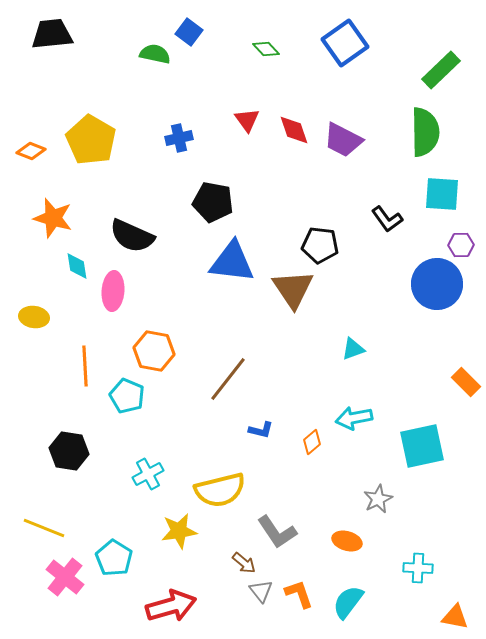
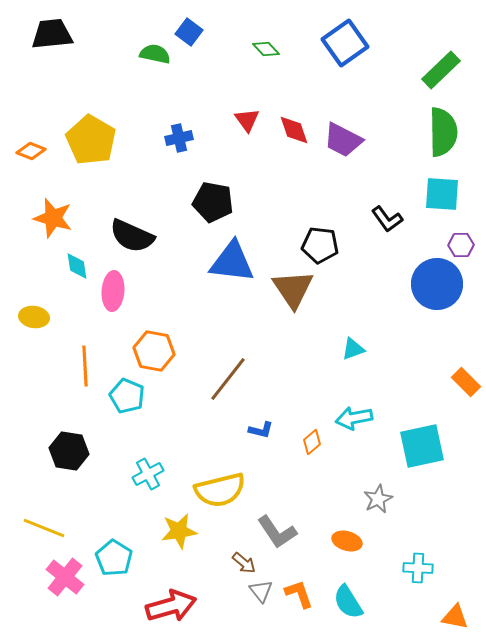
green semicircle at (425, 132): moved 18 px right
cyan semicircle at (348, 602): rotated 69 degrees counterclockwise
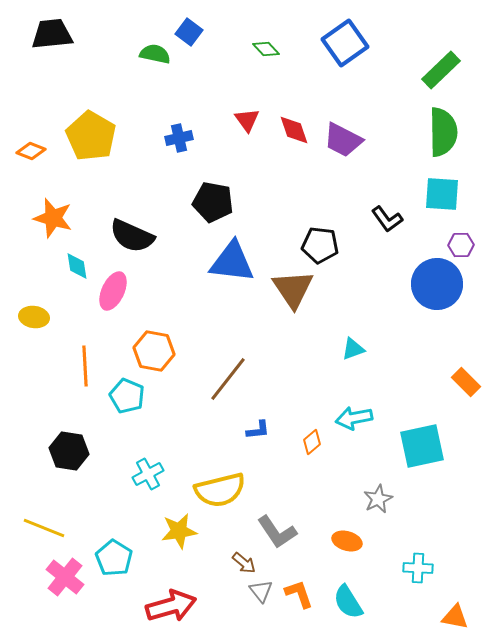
yellow pentagon at (91, 140): moved 4 px up
pink ellipse at (113, 291): rotated 21 degrees clockwise
blue L-shape at (261, 430): moved 3 px left; rotated 20 degrees counterclockwise
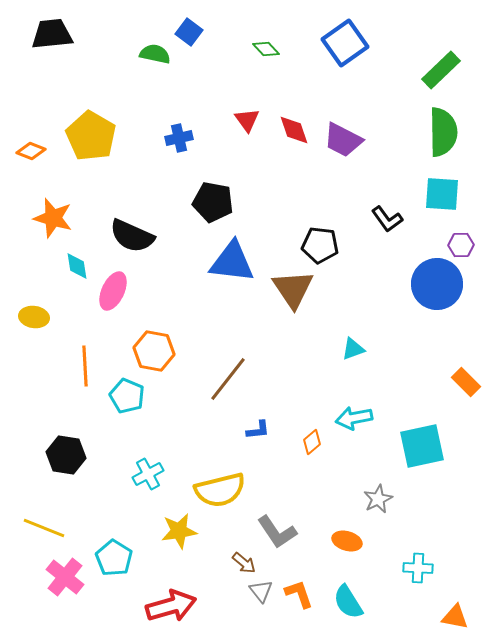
black hexagon at (69, 451): moved 3 px left, 4 px down
